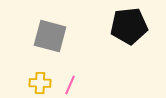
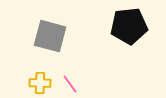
pink line: moved 1 px up; rotated 60 degrees counterclockwise
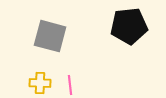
pink line: moved 1 px down; rotated 30 degrees clockwise
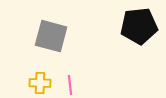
black pentagon: moved 10 px right
gray square: moved 1 px right
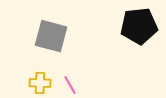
pink line: rotated 24 degrees counterclockwise
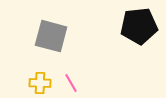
pink line: moved 1 px right, 2 px up
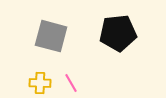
black pentagon: moved 21 px left, 7 px down
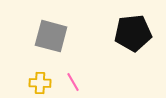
black pentagon: moved 15 px right
pink line: moved 2 px right, 1 px up
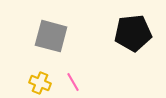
yellow cross: rotated 20 degrees clockwise
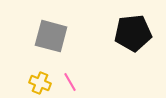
pink line: moved 3 px left
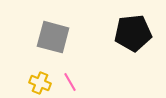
gray square: moved 2 px right, 1 px down
